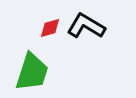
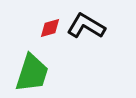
green trapezoid: moved 1 px down
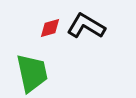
green trapezoid: rotated 30 degrees counterclockwise
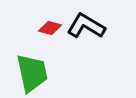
red diamond: rotated 30 degrees clockwise
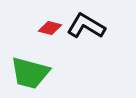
green trapezoid: moved 2 px left; rotated 117 degrees clockwise
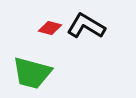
green trapezoid: moved 2 px right
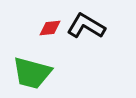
red diamond: rotated 20 degrees counterclockwise
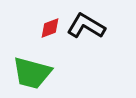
red diamond: rotated 15 degrees counterclockwise
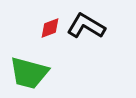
green trapezoid: moved 3 px left
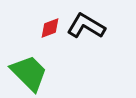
green trapezoid: rotated 150 degrees counterclockwise
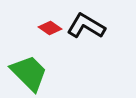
red diamond: rotated 55 degrees clockwise
